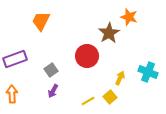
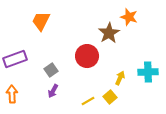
cyan cross: rotated 24 degrees counterclockwise
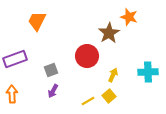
orange trapezoid: moved 4 px left
gray square: rotated 16 degrees clockwise
yellow arrow: moved 7 px left, 3 px up
yellow square: moved 1 px left, 1 px up
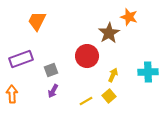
purple rectangle: moved 6 px right
yellow line: moved 2 px left
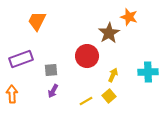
gray square: rotated 16 degrees clockwise
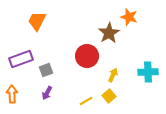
gray square: moved 5 px left; rotated 16 degrees counterclockwise
purple arrow: moved 6 px left, 2 px down
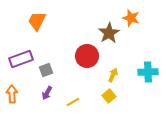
orange star: moved 2 px right, 1 px down
yellow line: moved 13 px left, 1 px down
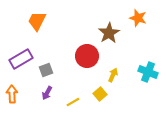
orange star: moved 7 px right
purple rectangle: rotated 10 degrees counterclockwise
cyan cross: rotated 24 degrees clockwise
yellow square: moved 9 px left, 2 px up
